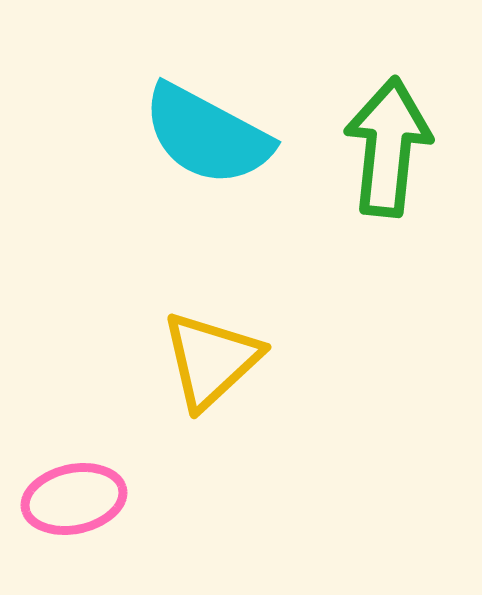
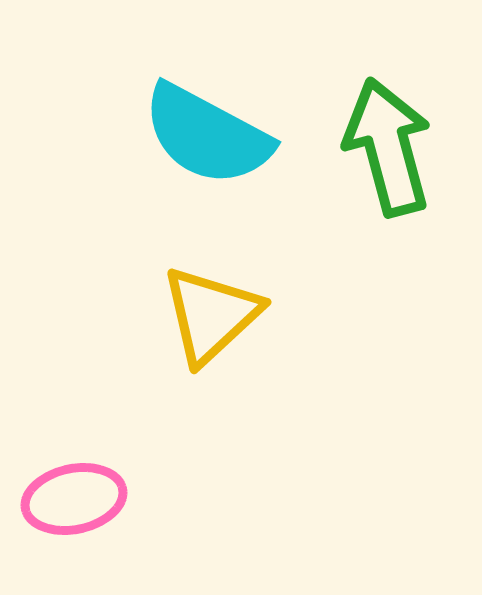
green arrow: rotated 21 degrees counterclockwise
yellow triangle: moved 45 px up
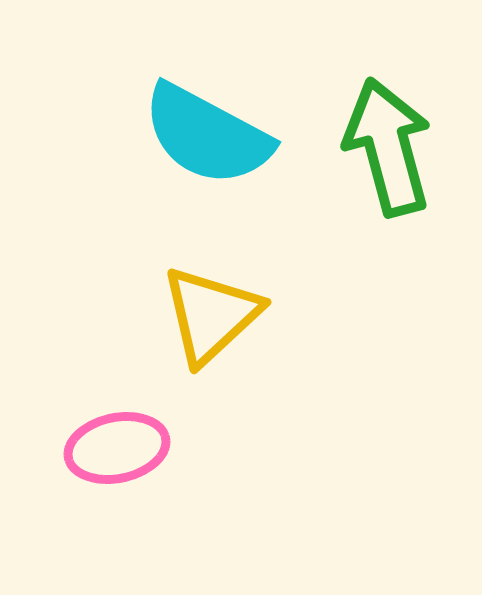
pink ellipse: moved 43 px right, 51 px up
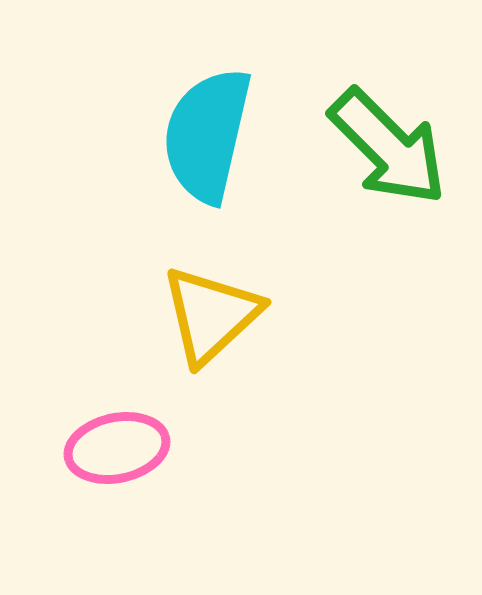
cyan semicircle: rotated 75 degrees clockwise
green arrow: rotated 150 degrees clockwise
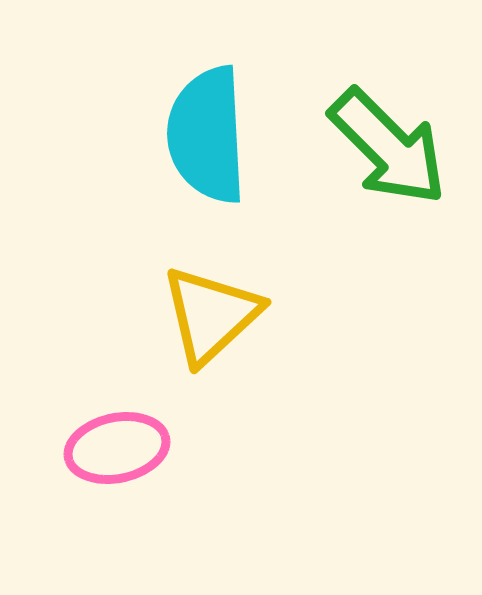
cyan semicircle: rotated 16 degrees counterclockwise
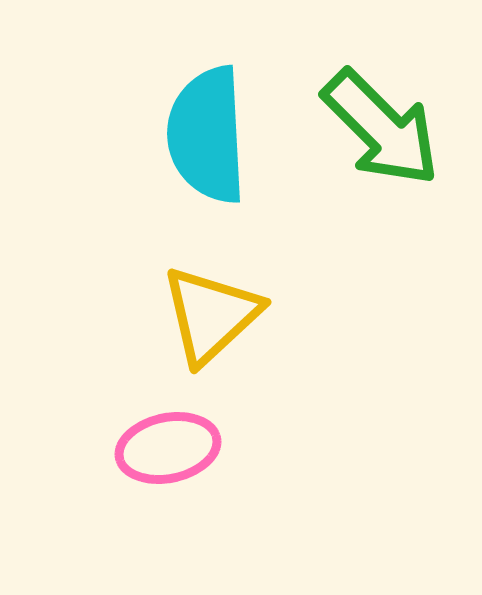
green arrow: moved 7 px left, 19 px up
pink ellipse: moved 51 px right
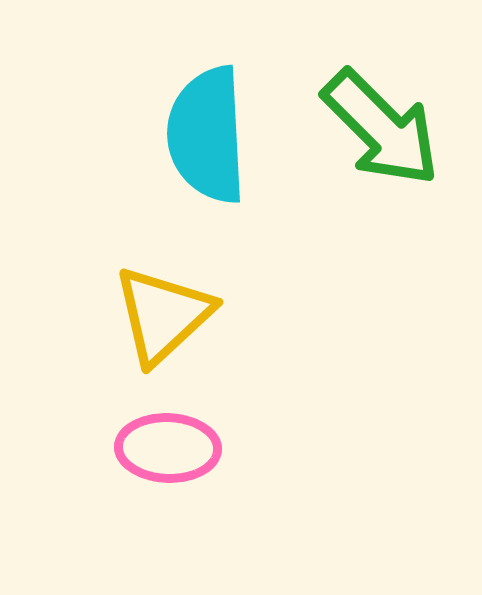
yellow triangle: moved 48 px left
pink ellipse: rotated 14 degrees clockwise
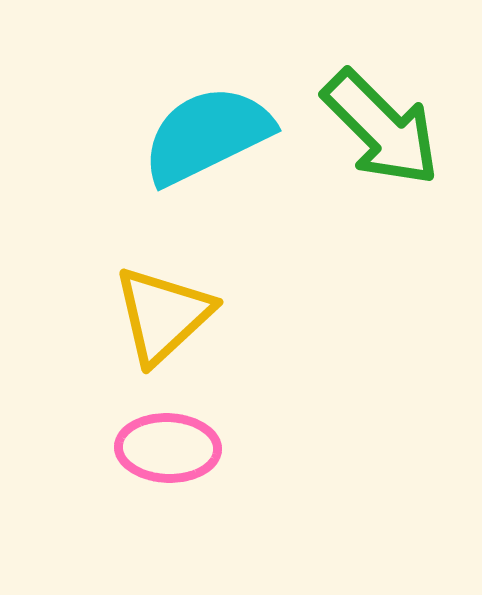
cyan semicircle: rotated 67 degrees clockwise
